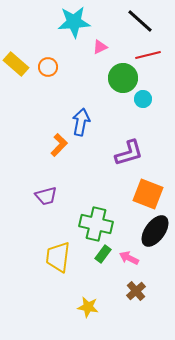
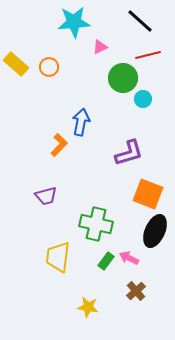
orange circle: moved 1 px right
black ellipse: rotated 12 degrees counterclockwise
green rectangle: moved 3 px right, 7 px down
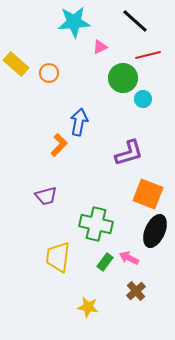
black line: moved 5 px left
orange circle: moved 6 px down
blue arrow: moved 2 px left
green rectangle: moved 1 px left, 1 px down
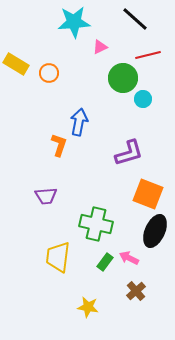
black line: moved 2 px up
yellow rectangle: rotated 10 degrees counterclockwise
orange L-shape: rotated 25 degrees counterclockwise
purple trapezoid: rotated 10 degrees clockwise
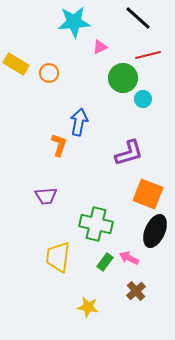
black line: moved 3 px right, 1 px up
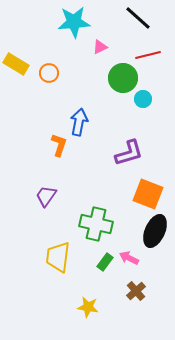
purple trapezoid: rotated 130 degrees clockwise
